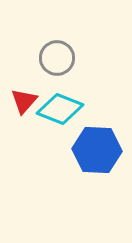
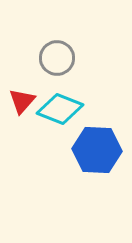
red triangle: moved 2 px left
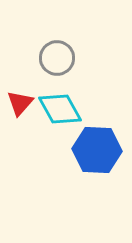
red triangle: moved 2 px left, 2 px down
cyan diamond: rotated 39 degrees clockwise
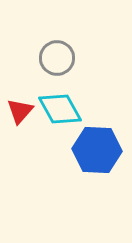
red triangle: moved 8 px down
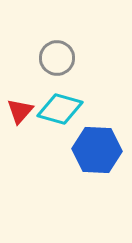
cyan diamond: rotated 45 degrees counterclockwise
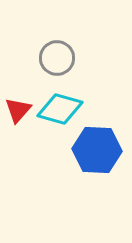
red triangle: moved 2 px left, 1 px up
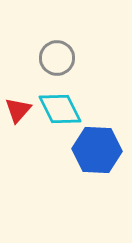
cyan diamond: rotated 48 degrees clockwise
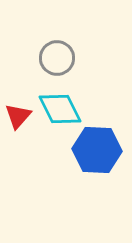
red triangle: moved 6 px down
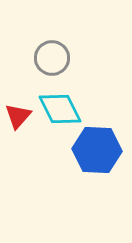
gray circle: moved 5 px left
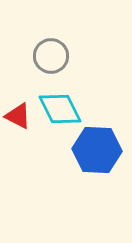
gray circle: moved 1 px left, 2 px up
red triangle: rotated 44 degrees counterclockwise
